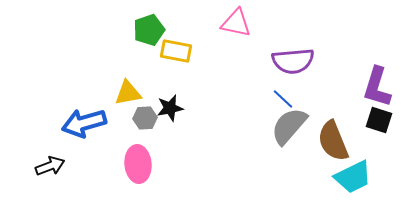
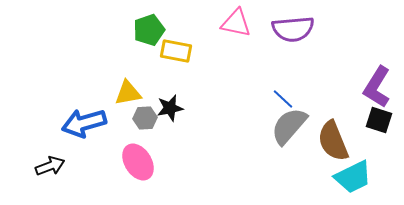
purple semicircle: moved 32 px up
purple L-shape: rotated 15 degrees clockwise
pink ellipse: moved 2 px up; rotated 27 degrees counterclockwise
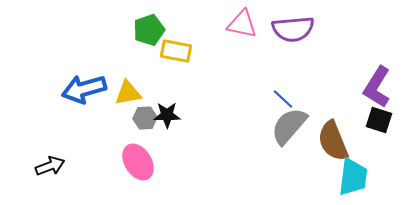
pink triangle: moved 6 px right, 1 px down
black star: moved 3 px left, 7 px down; rotated 12 degrees clockwise
blue arrow: moved 34 px up
cyan trapezoid: rotated 57 degrees counterclockwise
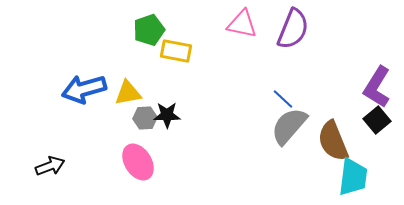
purple semicircle: rotated 63 degrees counterclockwise
black square: moved 2 px left; rotated 32 degrees clockwise
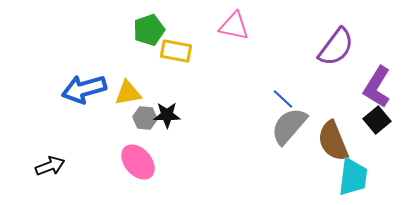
pink triangle: moved 8 px left, 2 px down
purple semicircle: moved 43 px right, 18 px down; rotated 15 degrees clockwise
gray hexagon: rotated 10 degrees clockwise
pink ellipse: rotated 9 degrees counterclockwise
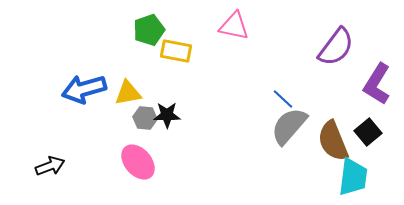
purple L-shape: moved 3 px up
black square: moved 9 px left, 12 px down
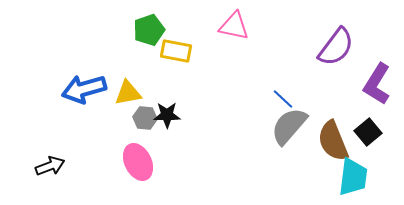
pink ellipse: rotated 15 degrees clockwise
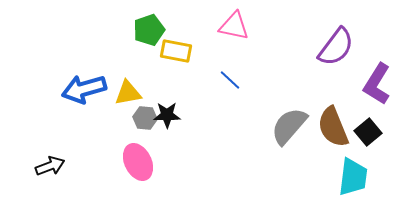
blue line: moved 53 px left, 19 px up
brown semicircle: moved 14 px up
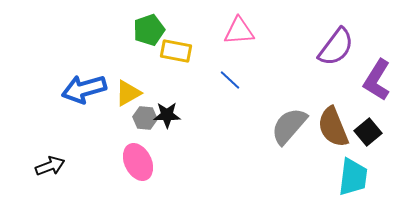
pink triangle: moved 5 px right, 5 px down; rotated 16 degrees counterclockwise
purple L-shape: moved 4 px up
yellow triangle: rotated 20 degrees counterclockwise
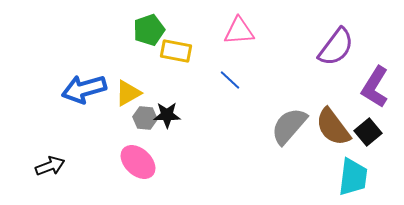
purple L-shape: moved 2 px left, 7 px down
brown semicircle: rotated 15 degrees counterclockwise
pink ellipse: rotated 21 degrees counterclockwise
